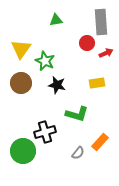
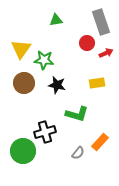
gray rectangle: rotated 15 degrees counterclockwise
green star: moved 1 px left, 1 px up; rotated 18 degrees counterclockwise
brown circle: moved 3 px right
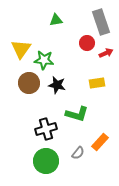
brown circle: moved 5 px right
black cross: moved 1 px right, 3 px up
green circle: moved 23 px right, 10 px down
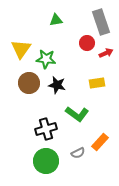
green star: moved 2 px right, 1 px up
green L-shape: rotated 20 degrees clockwise
gray semicircle: rotated 24 degrees clockwise
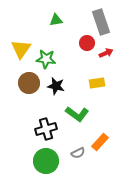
black star: moved 1 px left, 1 px down
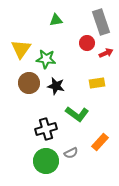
gray semicircle: moved 7 px left
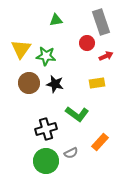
red arrow: moved 3 px down
green star: moved 3 px up
black star: moved 1 px left, 2 px up
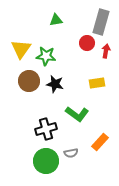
gray rectangle: rotated 35 degrees clockwise
red arrow: moved 5 px up; rotated 56 degrees counterclockwise
brown circle: moved 2 px up
gray semicircle: rotated 16 degrees clockwise
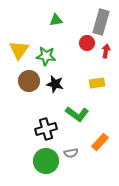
yellow triangle: moved 2 px left, 1 px down
